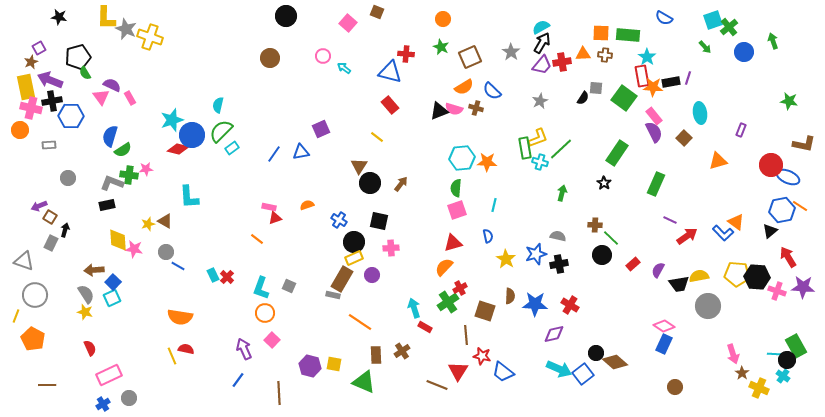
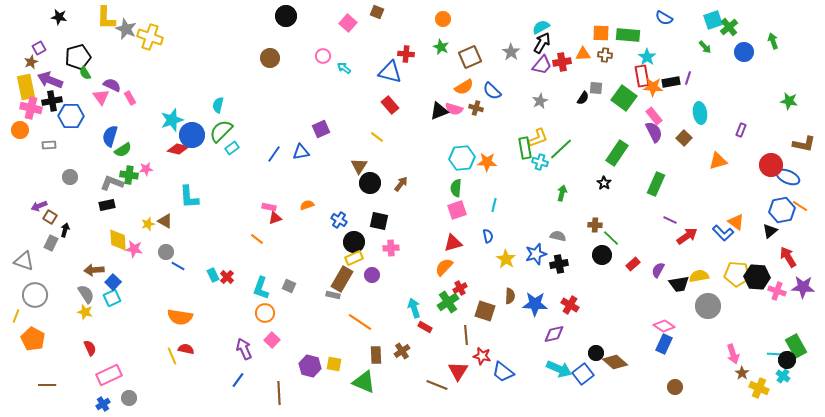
gray circle at (68, 178): moved 2 px right, 1 px up
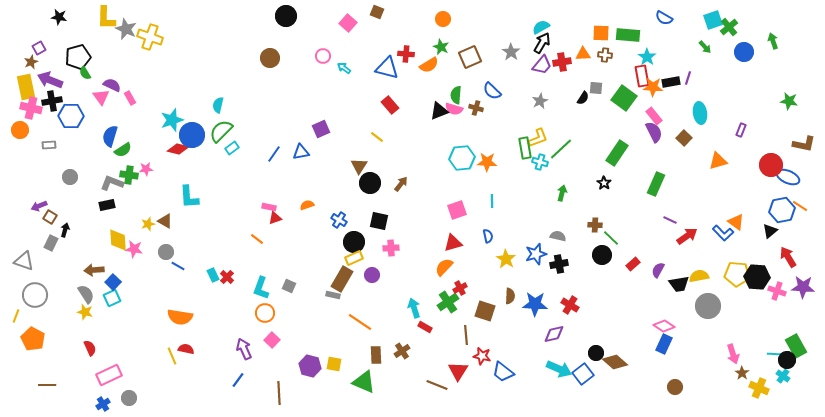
blue triangle at (390, 72): moved 3 px left, 4 px up
orange semicircle at (464, 87): moved 35 px left, 22 px up
green semicircle at (456, 188): moved 93 px up
cyan line at (494, 205): moved 2 px left, 4 px up; rotated 16 degrees counterclockwise
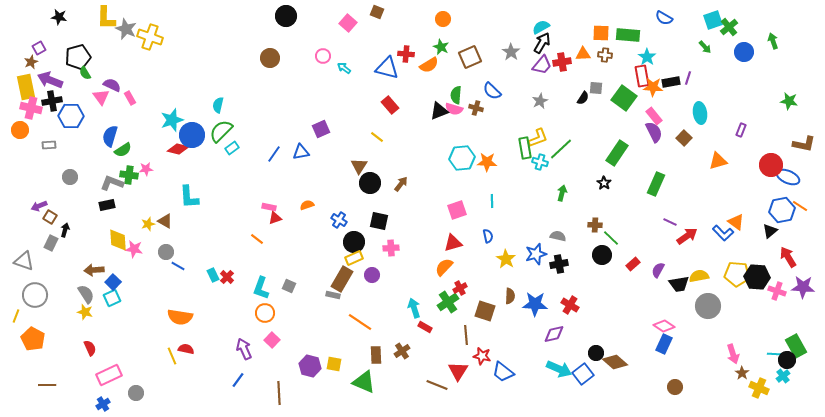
purple line at (670, 220): moved 2 px down
cyan cross at (783, 376): rotated 16 degrees clockwise
gray circle at (129, 398): moved 7 px right, 5 px up
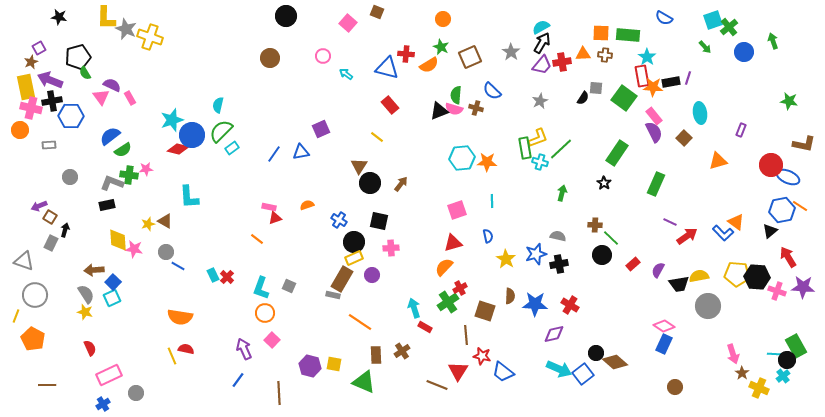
cyan arrow at (344, 68): moved 2 px right, 6 px down
blue semicircle at (110, 136): rotated 35 degrees clockwise
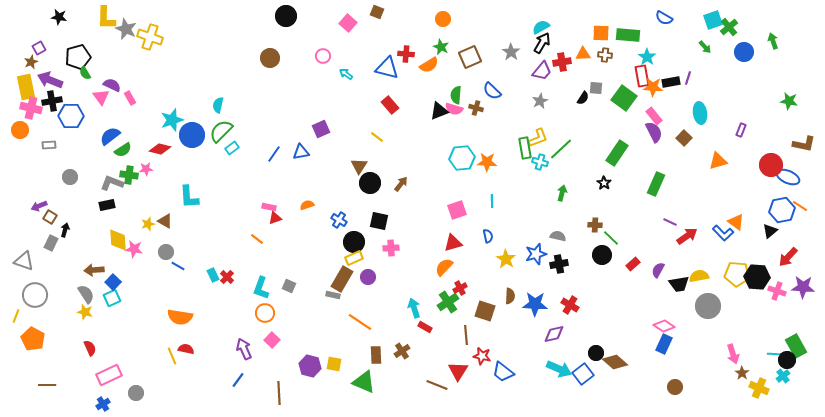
purple trapezoid at (542, 65): moved 6 px down
red diamond at (178, 149): moved 18 px left
red arrow at (788, 257): rotated 105 degrees counterclockwise
purple circle at (372, 275): moved 4 px left, 2 px down
